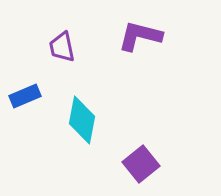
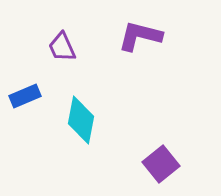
purple trapezoid: rotated 12 degrees counterclockwise
cyan diamond: moved 1 px left
purple square: moved 20 px right
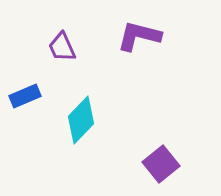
purple L-shape: moved 1 px left
cyan diamond: rotated 33 degrees clockwise
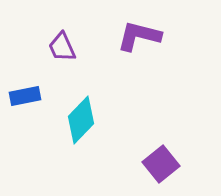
blue rectangle: rotated 12 degrees clockwise
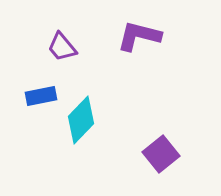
purple trapezoid: rotated 16 degrees counterclockwise
blue rectangle: moved 16 px right
purple square: moved 10 px up
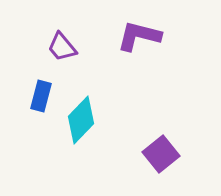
blue rectangle: rotated 64 degrees counterclockwise
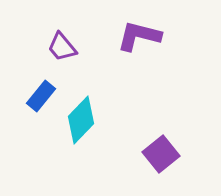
blue rectangle: rotated 24 degrees clockwise
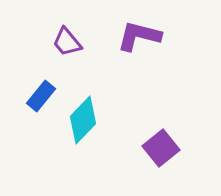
purple trapezoid: moved 5 px right, 5 px up
cyan diamond: moved 2 px right
purple square: moved 6 px up
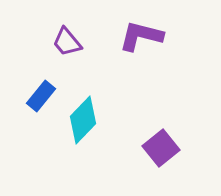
purple L-shape: moved 2 px right
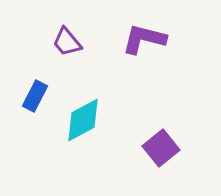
purple L-shape: moved 3 px right, 3 px down
blue rectangle: moved 6 px left; rotated 12 degrees counterclockwise
cyan diamond: rotated 18 degrees clockwise
